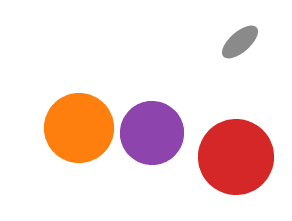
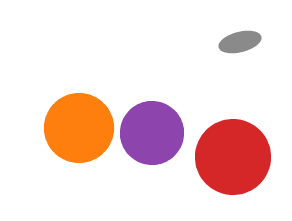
gray ellipse: rotated 27 degrees clockwise
red circle: moved 3 px left
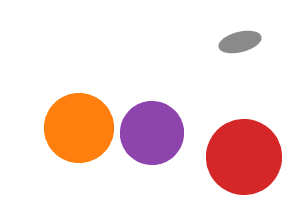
red circle: moved 11 px right
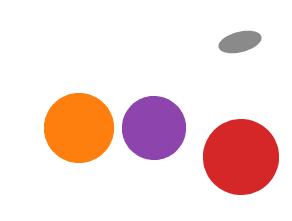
purple circle: moved 2 px right, 5 px up
red circle: moved 3 px left
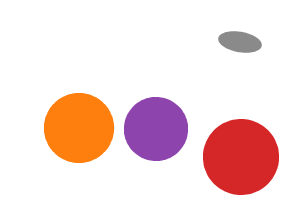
gray ellipse: rotated 24 degrees clockwise
purple circle: moved 2 px right, 1 px down
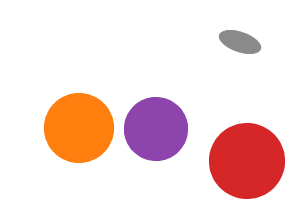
gray ellipse: rotated 9 degrees clockwise
red circle: moved 6 px right, 4 px down
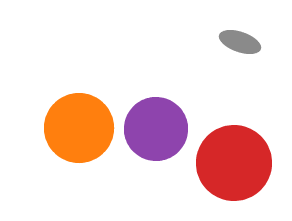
red circle: moved 13 px left, 2 px down
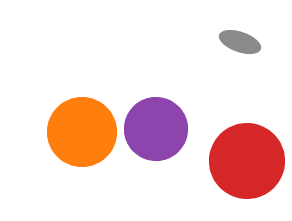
orange circle: moved 3 px right, 4 px down
red circle: moved 13 px right, 2 px up
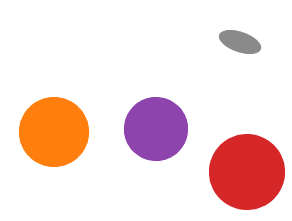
orange circle: moved 28 px left
red circle: moved 11 px down
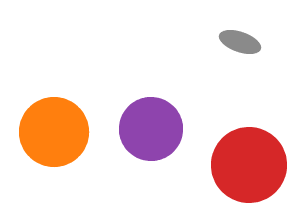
purple circle: moved 5 px left
red circle: moved 2 px right, 7 px up
